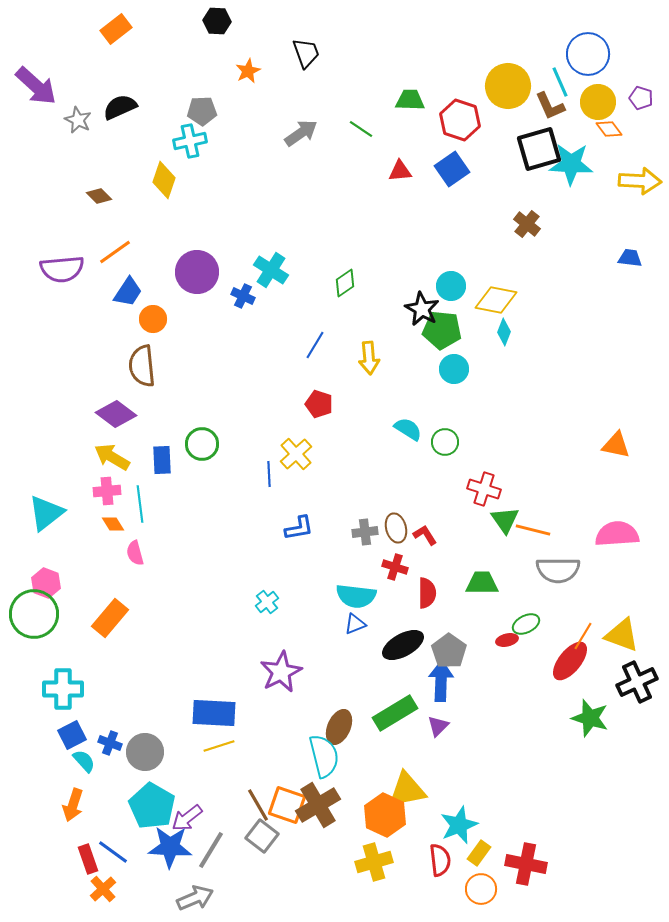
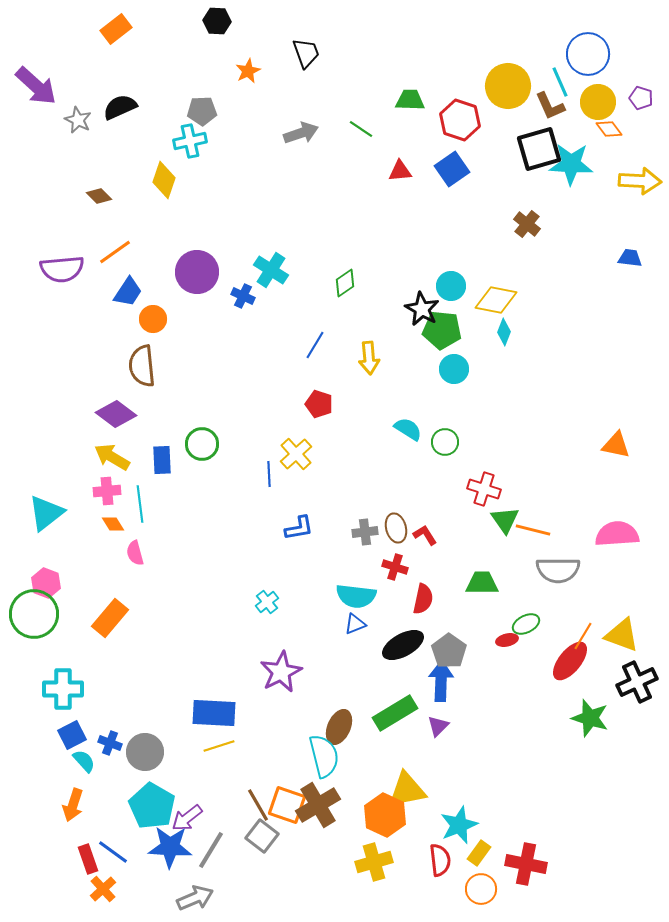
gray arrow at (301, 133): rotated 16 degrees clockwise
red semicircle at (427, 593): moved 4 px left, 6 px down; rotated 12 degrees clockwise
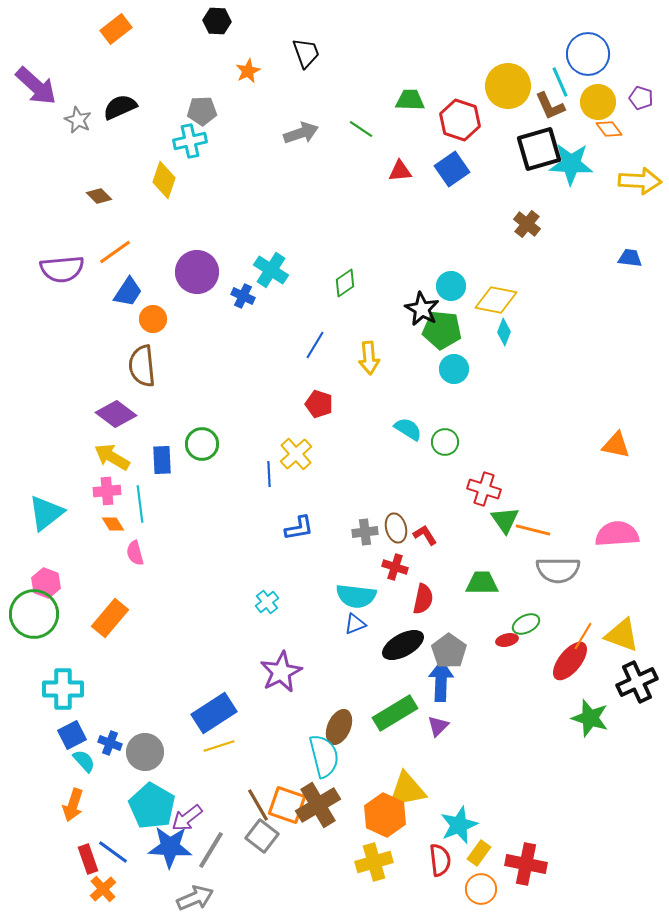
blue rectangle at (214, 713): rotated 36 degrees counterclockwise
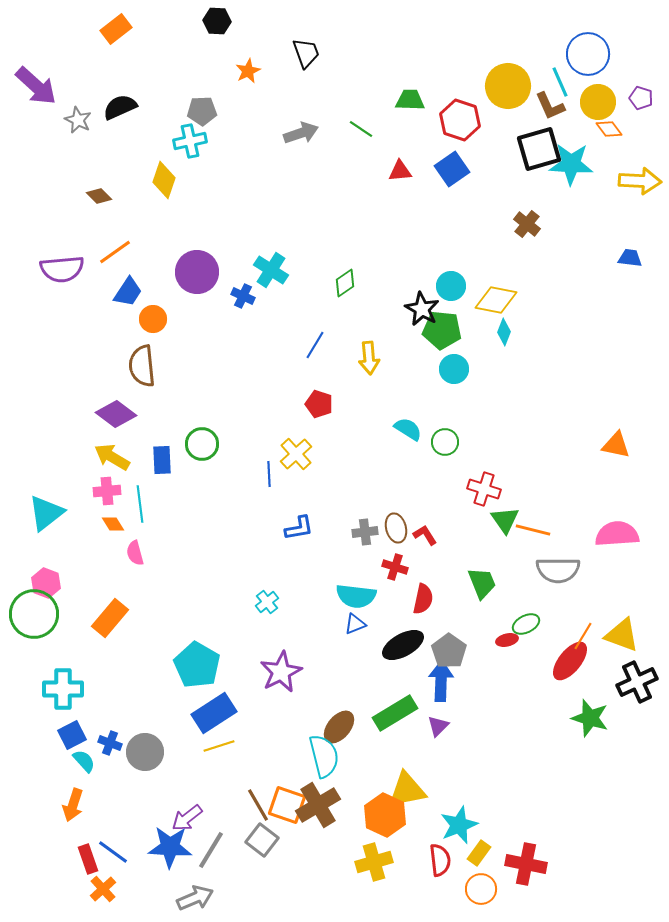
green trapezoid at (482, 583): rotated 68 degrees clockwise
brown ellipse at (339, 727): rotated 16 degrees clockwise
cyan pentagon at (152, 806): moved 45 px right, 141 px up
gray square at (262, 836): moved 4 px down
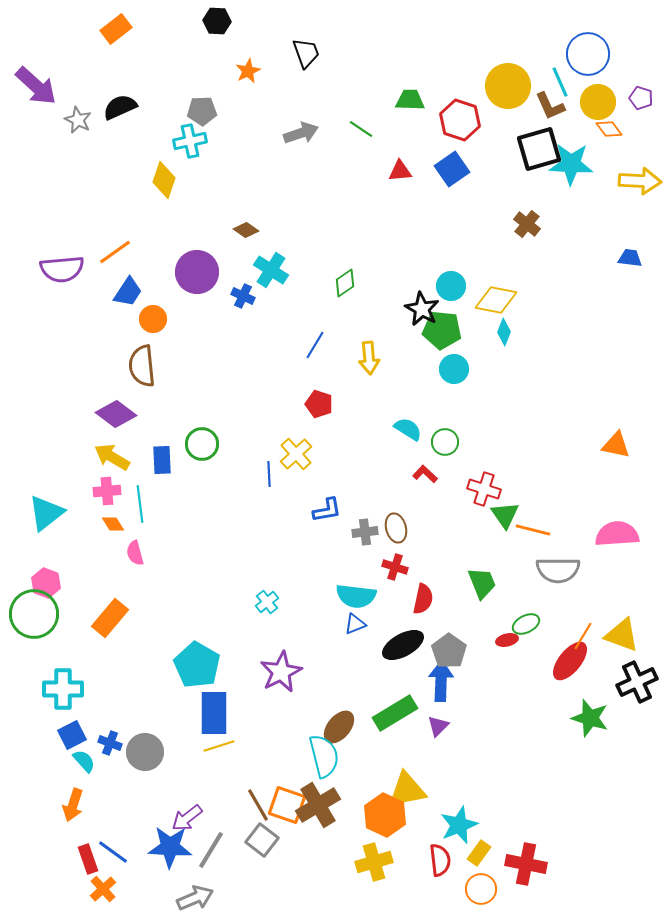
brown diamond at (99, 196): moved 147 px right, 34 px down; rotated 10 degrees counterclockwise
green triangle at (505, 520): moved 5 px up
blue L-shape at (299, 528): moved 28 px right, 18 px up
red L-shape at (425, 535): moved 61 px up; rotated 15 degrees counterclockwise
blue rectangle at (214, 713): rotated 57 degrees counterclockwise
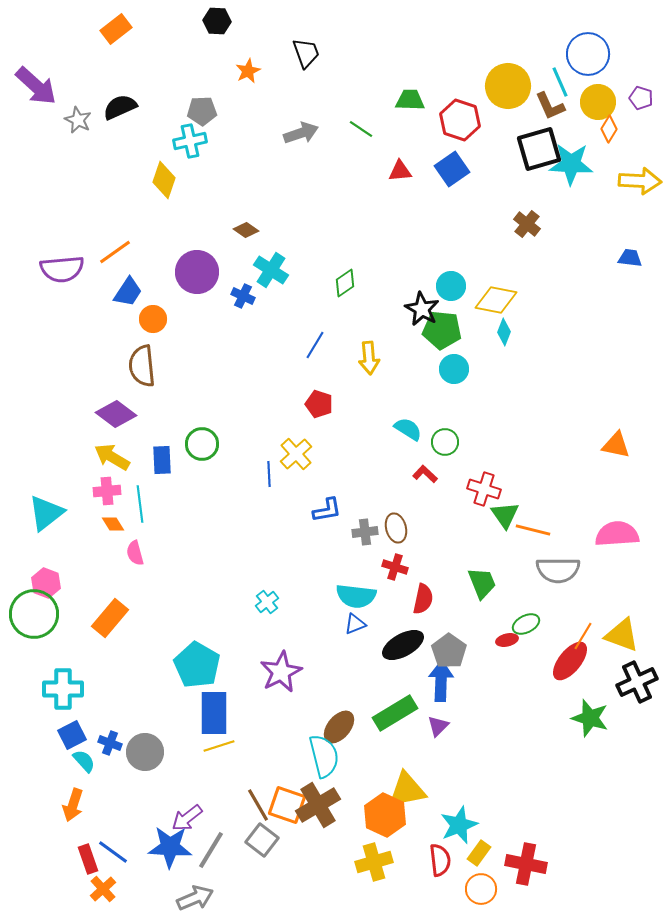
orange diamond at (609, 129): rotated 68 degrees clockwise
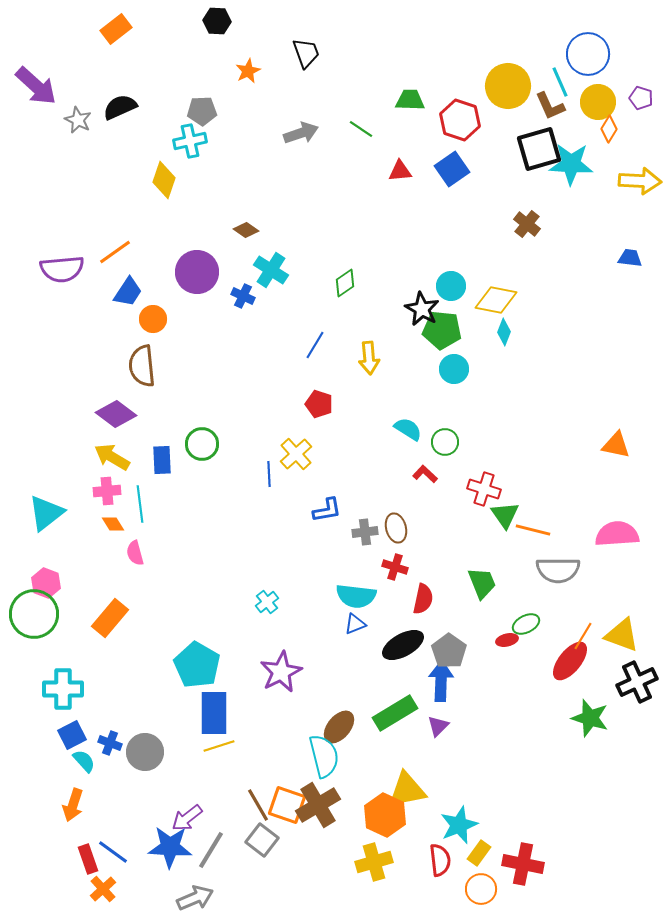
red cross at (526, 864): moved 3 px left
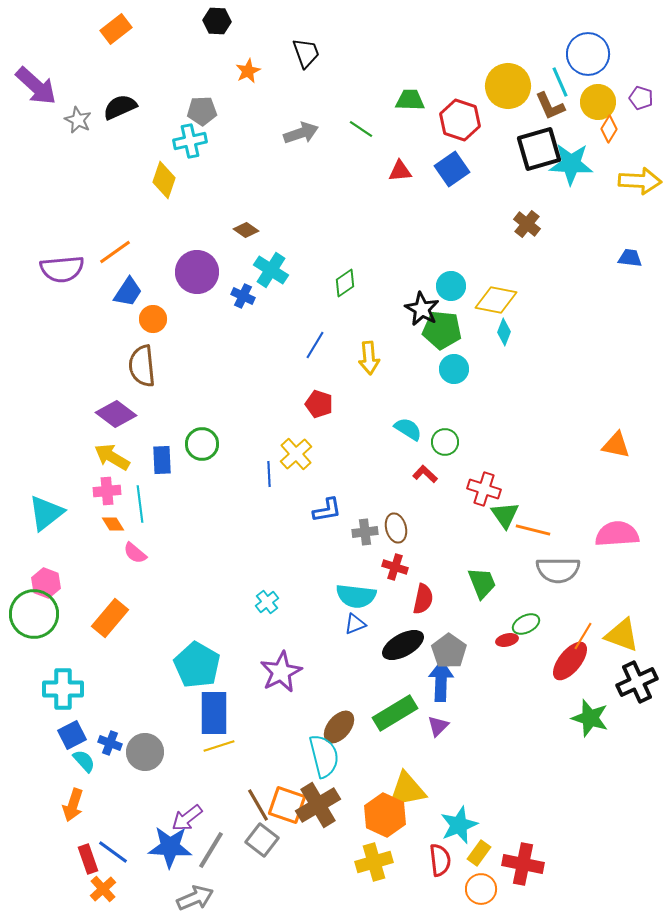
pink semicircle at (135, 553): rotated 35 degrees counterclockwise
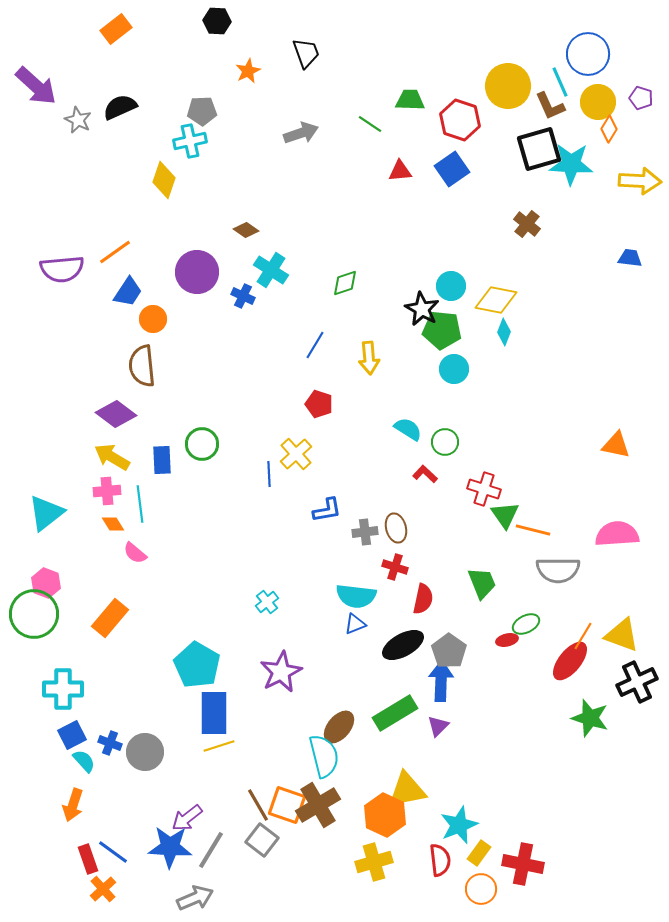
green line at (361, 129): moved 9 px right, 5 px up
green diamond at (345, 283): rotated 16 degrees clockwise
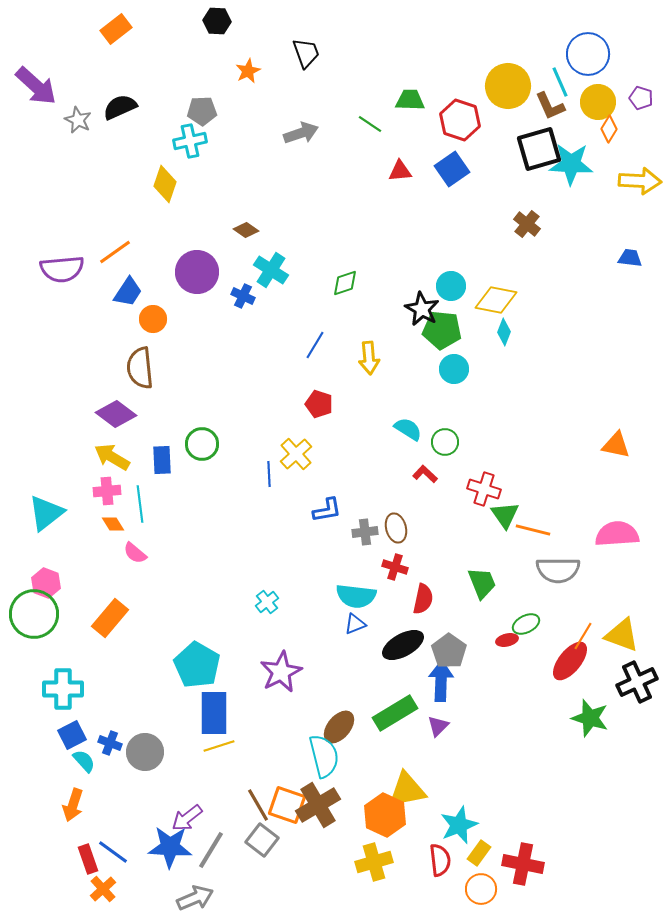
yellow diamond at (164, 180): moved 1 px right, 4 px down
brown semicircle at (142, 366): moved 2 px left, 2 px down
